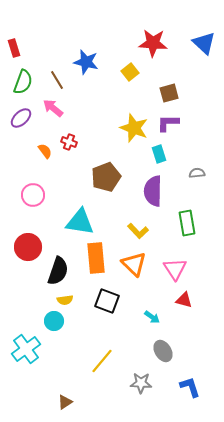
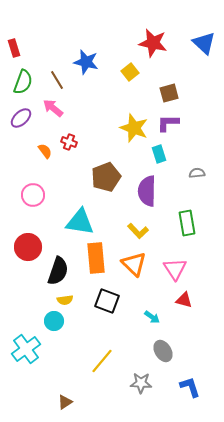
red star: rotated 8 degrees clockwise
purple semicircle: moved 6 px left
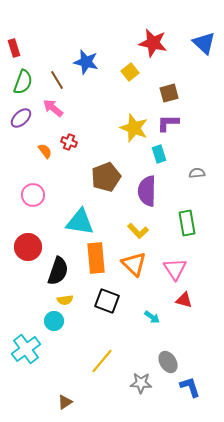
gray ellipse: moved 5 px right, 11 px down
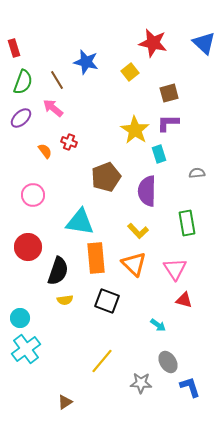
yellow star: moved 1 px right, 2 px down; rotated 12 degrees clockwise
cyan arrow: moved 6 px right, 8 px down
cyan circle: moved 34 px left, 3 px up
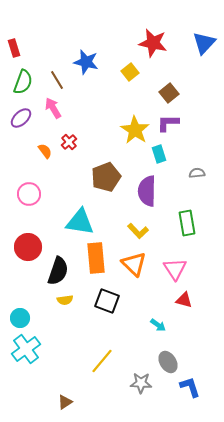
blue triangle: rotated 30 degrees clockwise
brown square: rotated 24 degrees counterclockwise
pink arrow: rotated 20 degrees clockwise
red cross: rotated 28 degrees clockwise
pink circle: moved 4 px left, 1 px up
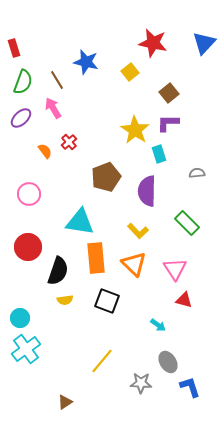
green rectangle: rotated 35 degrees counterclockwise
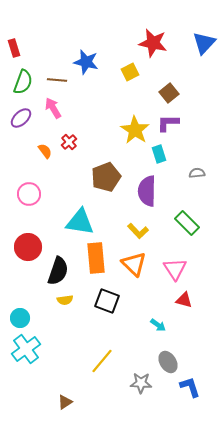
yellow square: rotated 12 degrees clockwise
brown line: rotated 54 degrees counterclockwise
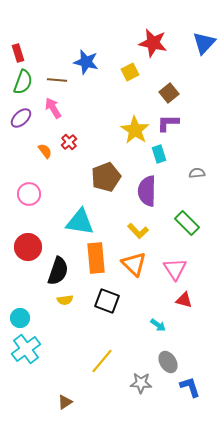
red rectangle: moved 4 px right, 5 px down
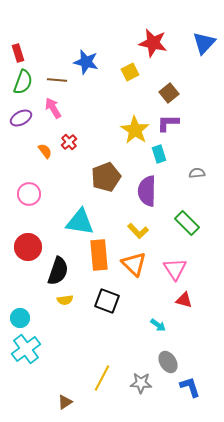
purple ellipse: rotated 15 degrees clockwise
orange rectangle: moved 3 px right, 3 px up
yellow line: moved 17 px down; rotated 12 degrees counterclockwise
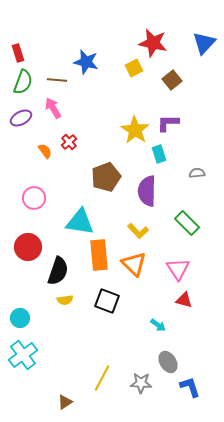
yellow square: moved 4 px right, 4 px up
brown square: moved 3 px right, 13 px up
pink circle: moved 5 px right, 4 px down
pink triangle: moved 3 px right
cyan cross: moved 3 px left, 6 px down
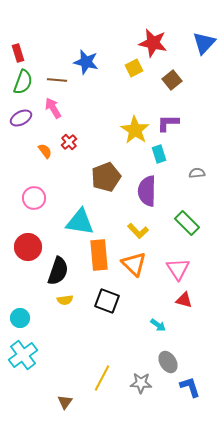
brown triangle: rotated 21 degrees counterclockwise
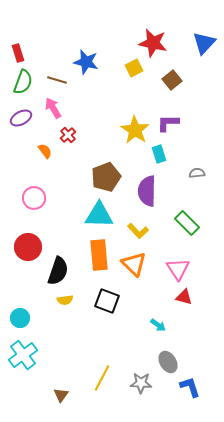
brown line: rotated 12 degrees clockwise
red cross: moved 1 px left, 7 px up
cyan triangle: moved 19 px right, 7 px up; rotated 8 degrees counterclockwise
red triangle: moved 3 px up
brown triangle: moved 4 px left, 7 px up
